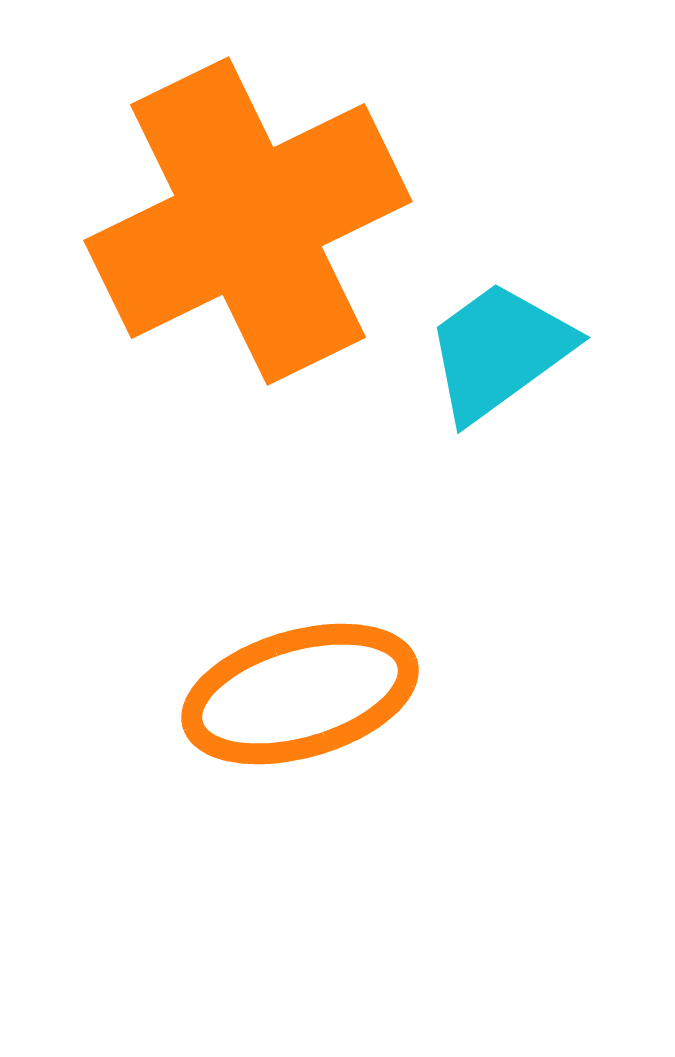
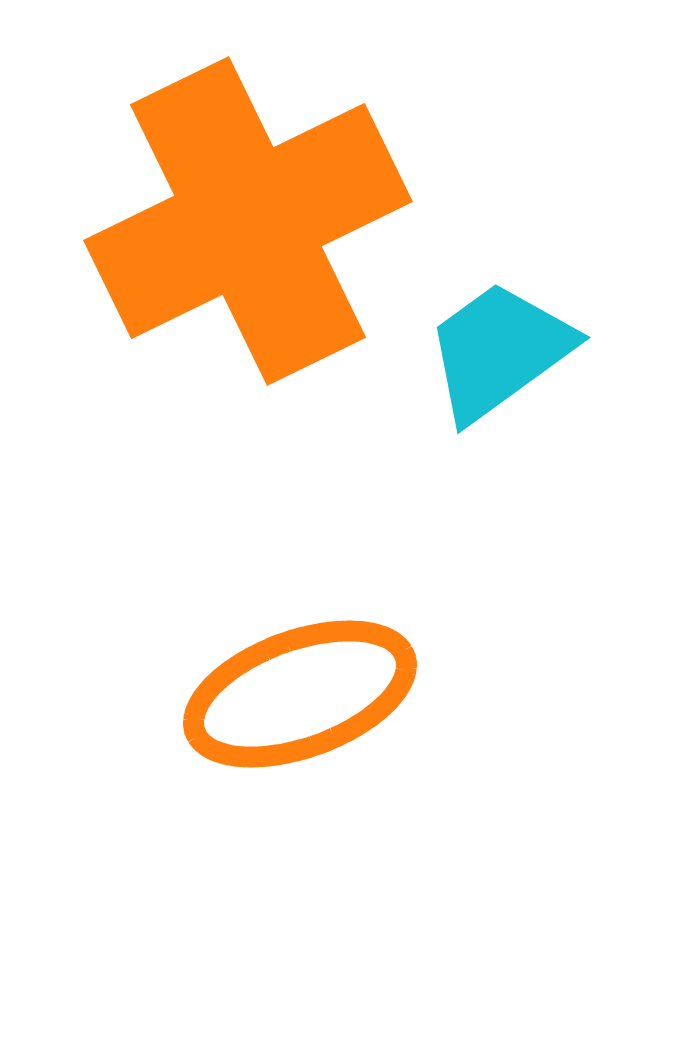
orange ellipse: rotated 4 degrees counterclockwise
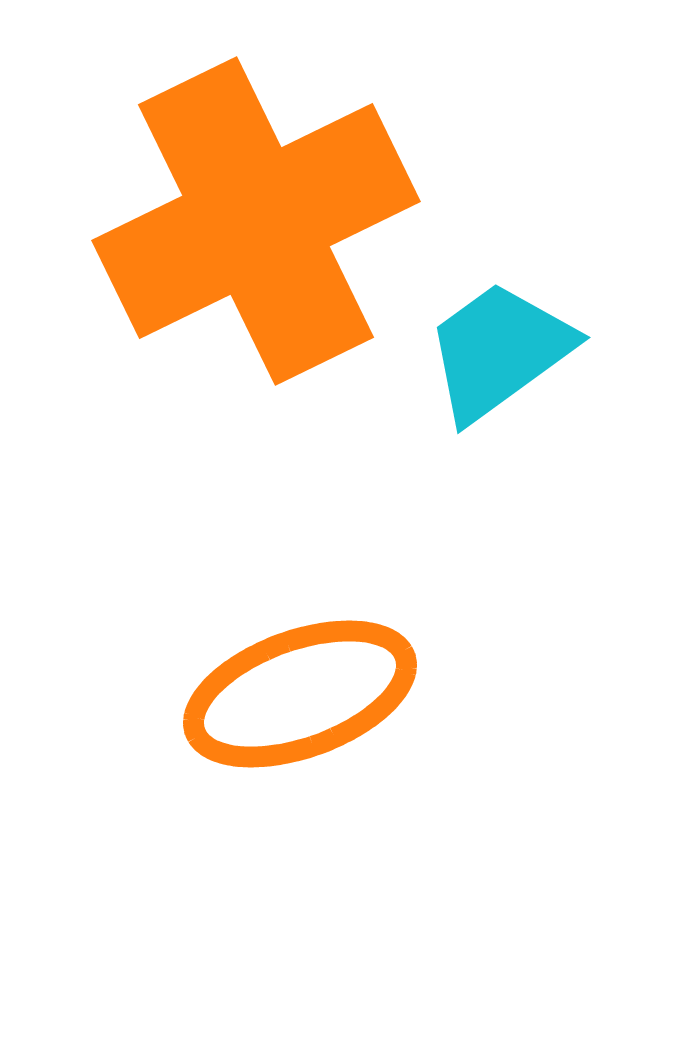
orange cross: moved 8 px right
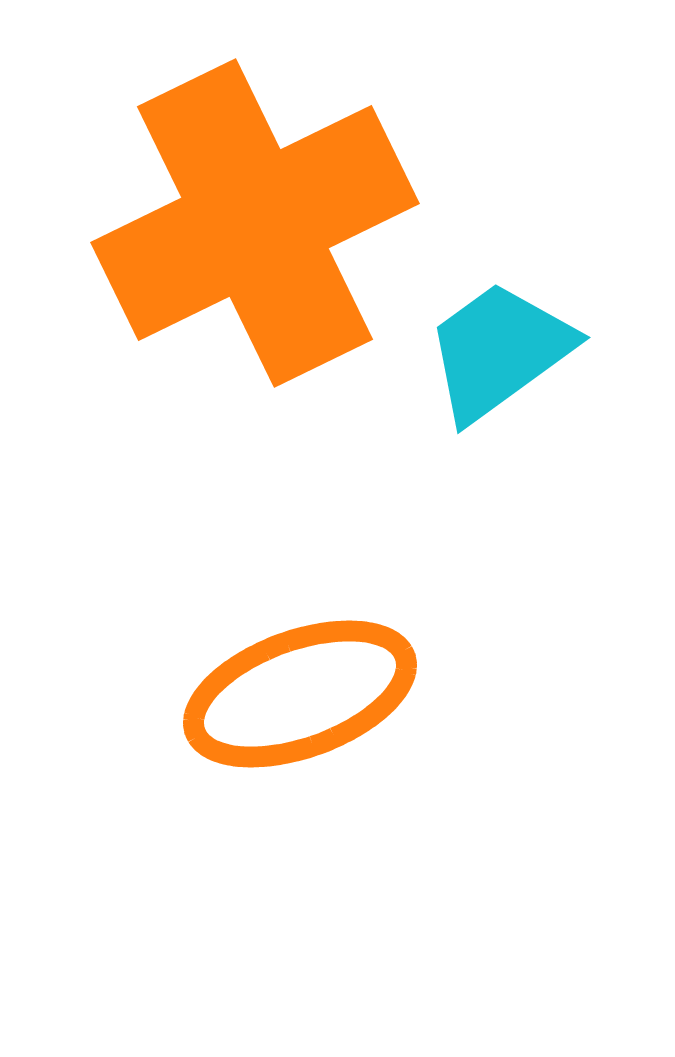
orange cross: moved 1 px left, 2 px down
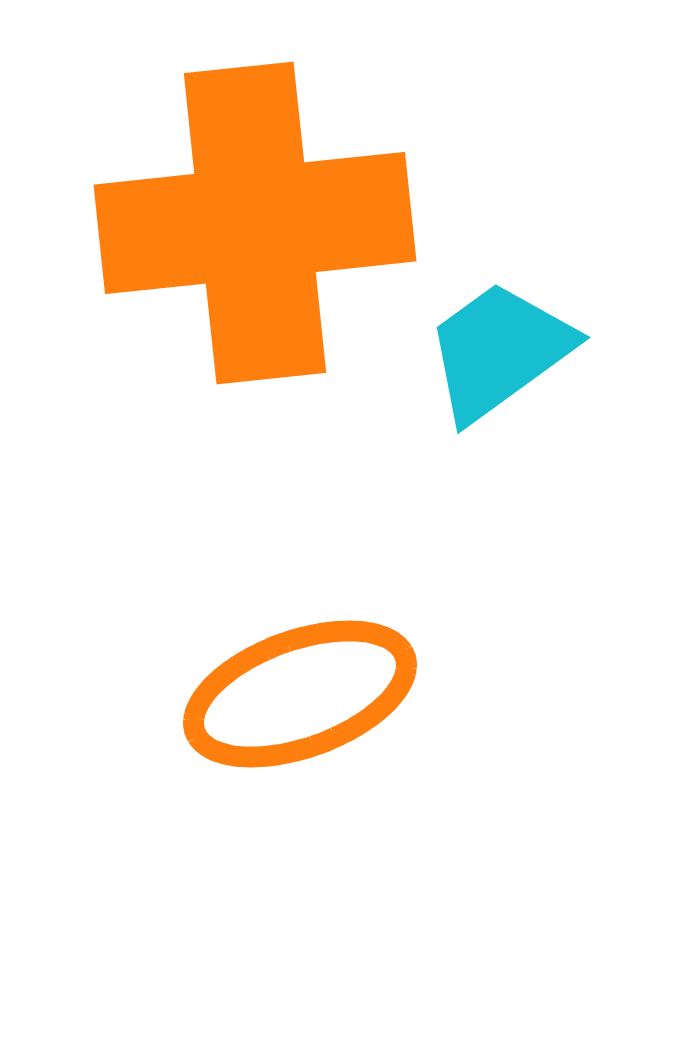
orange cross: rotated 20 degrees clockwise
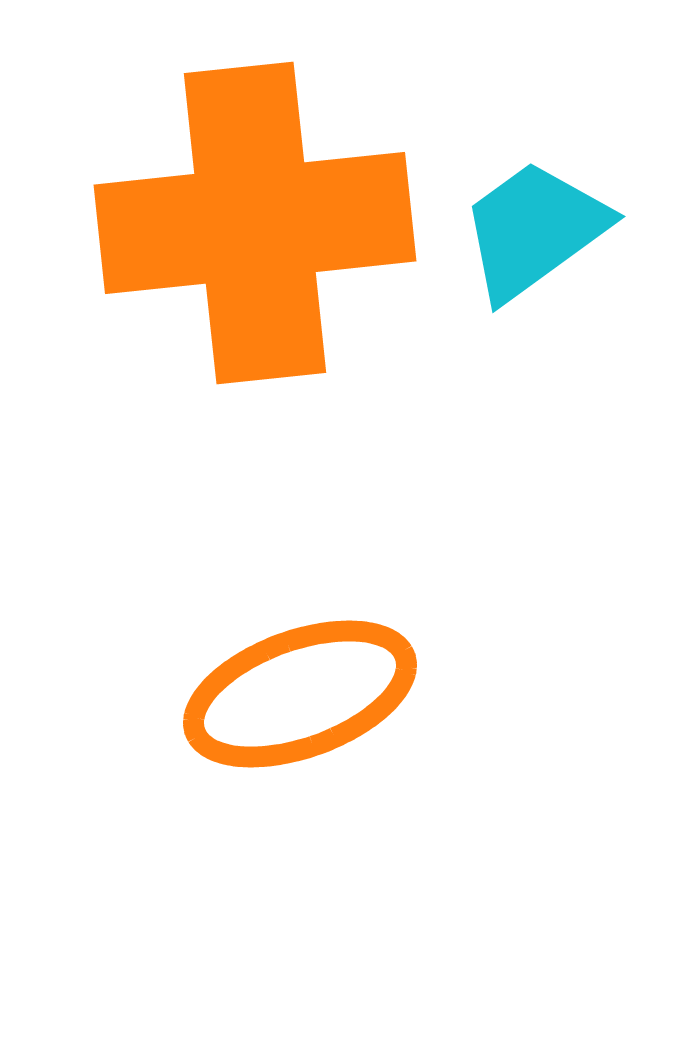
cyan trapezoid: moved 35 px right, 121 px up
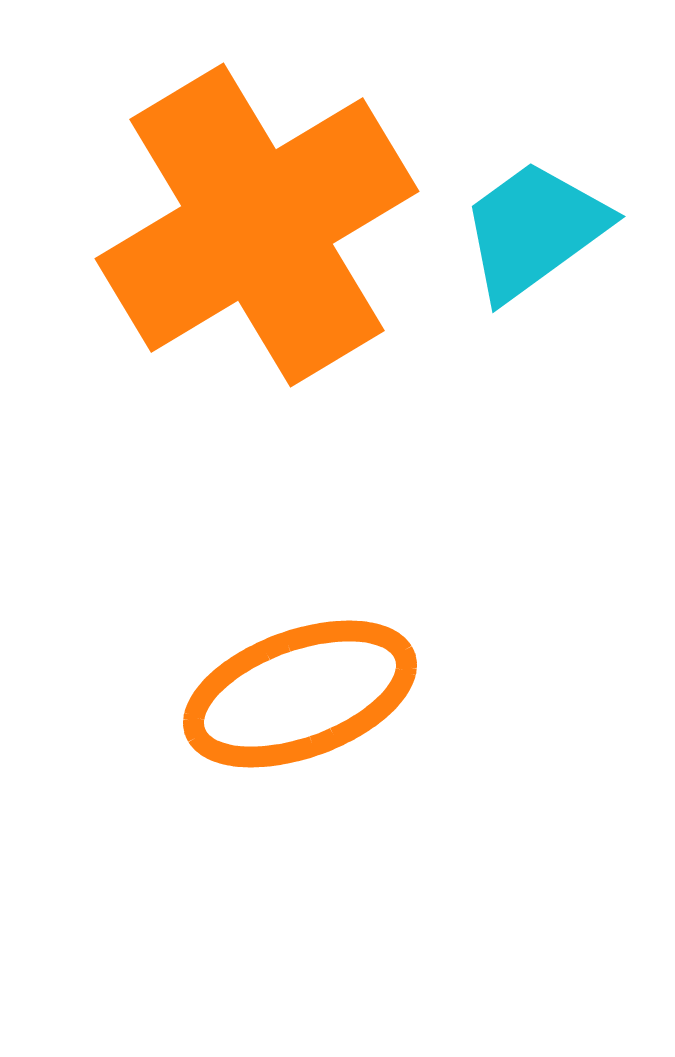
orange cross: moved 2 px right, 2 px down; rotated 25 degrees counterclockwise
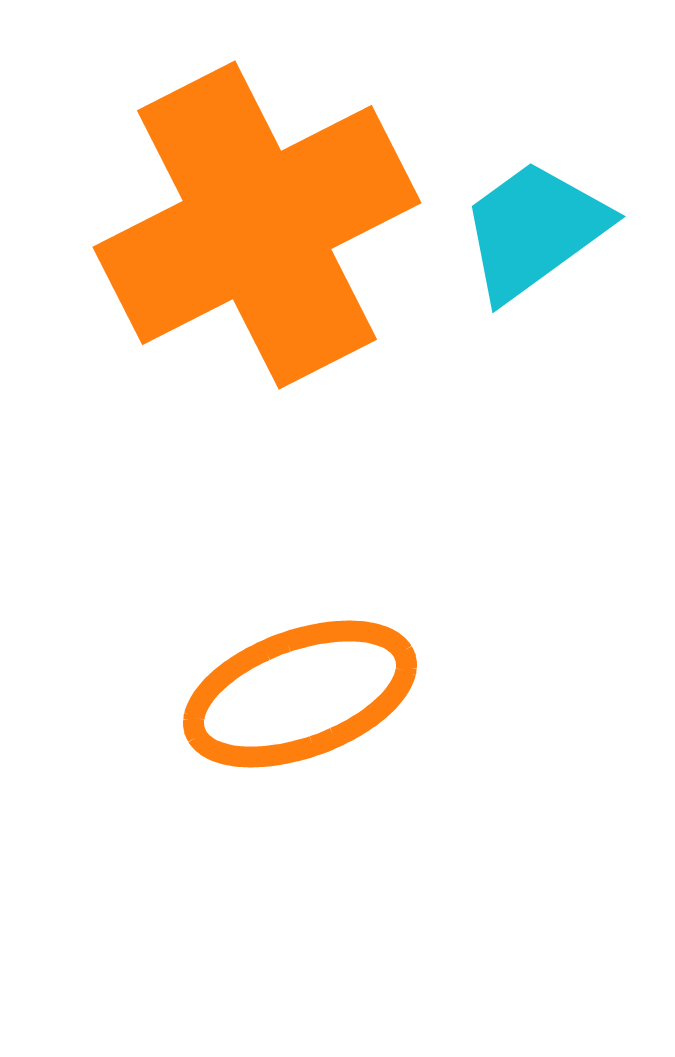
orange cross: rotated 4 degrees clockwise
